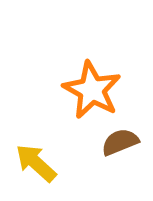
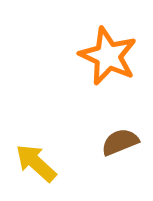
orange star: moved 16 px right, 34 px up; rotated 4 degrees counterclockwise
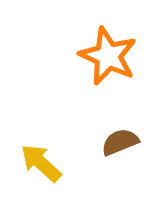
yellow arrow: moved 5 px right
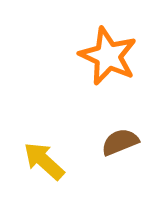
yellow arrow: moved 3 px right, 2 px up
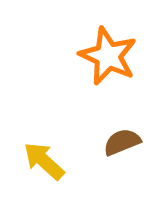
brown semicircle: moved 2 px right
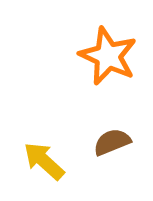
brown semicircle: moved 10 px left
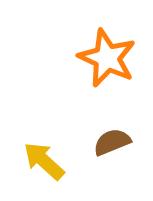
orange star: moved 1 px left, 2 px down
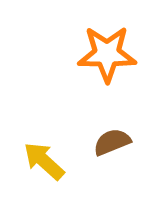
orange star: moved 4 px up; rotated 24 degrees counterclockwise
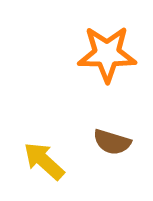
brown semicircle: rotated 141 degrees counterclockwise
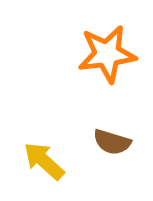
orange star: rotated 8 degrees counterclockwise
